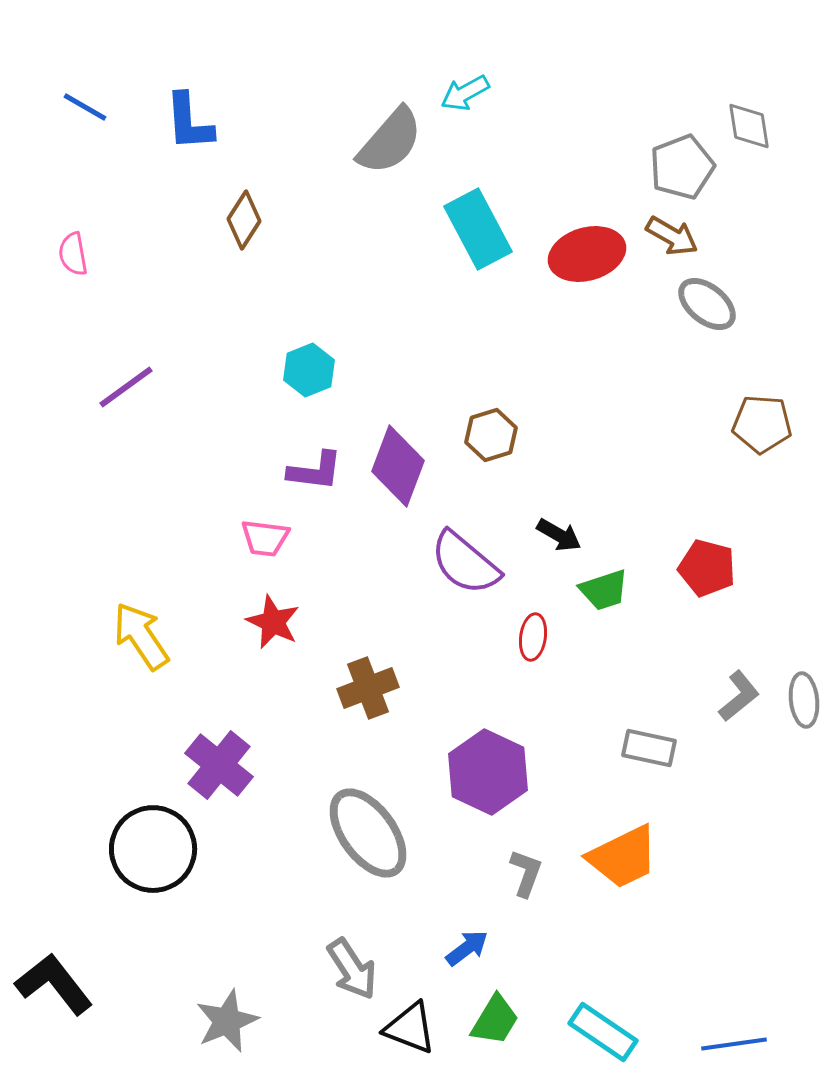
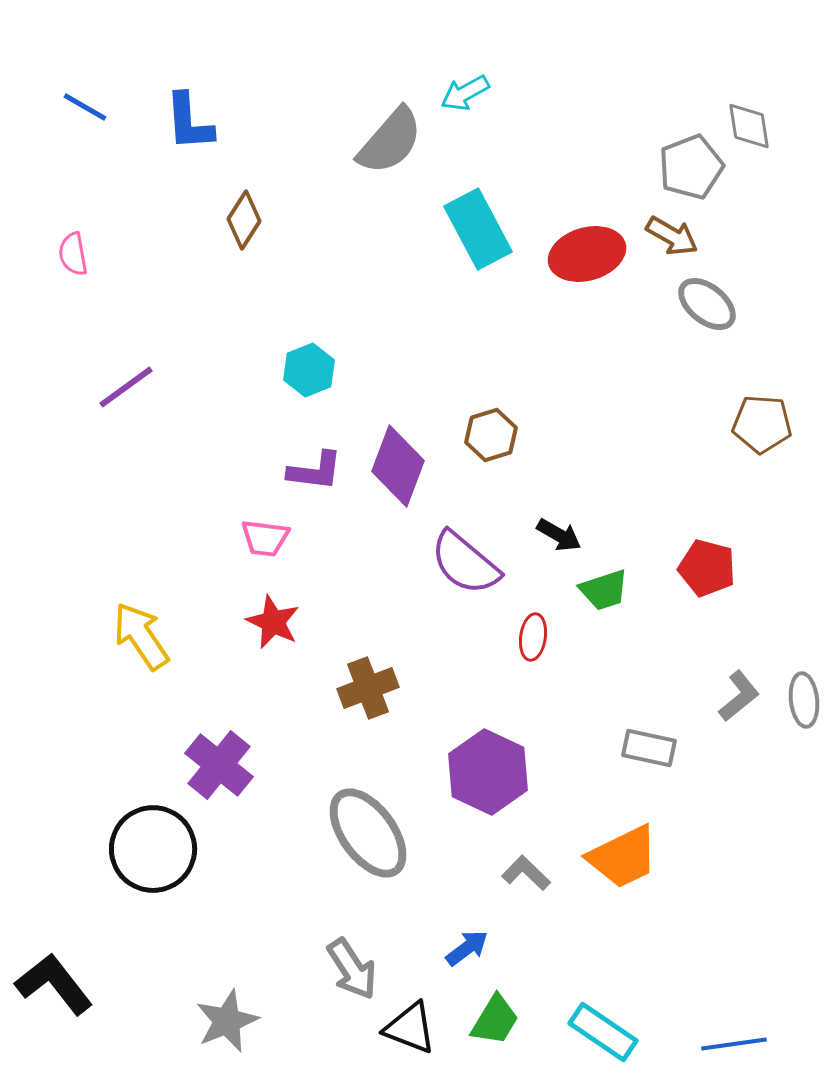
gray pentagon at (682, 167): moved 9 px right
gray L-shape at (526, 873): rotated 66 degrees counterclockwise
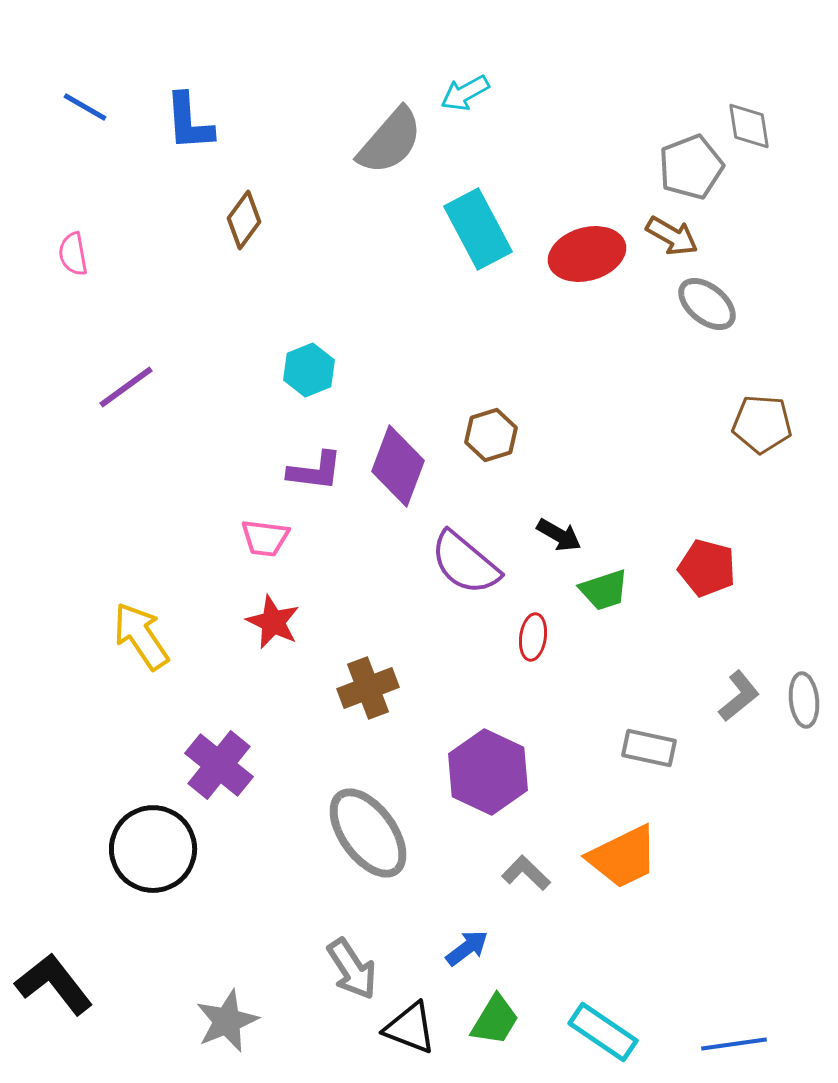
brown diamond at (244, 220): rotated 4 degrees clockwise
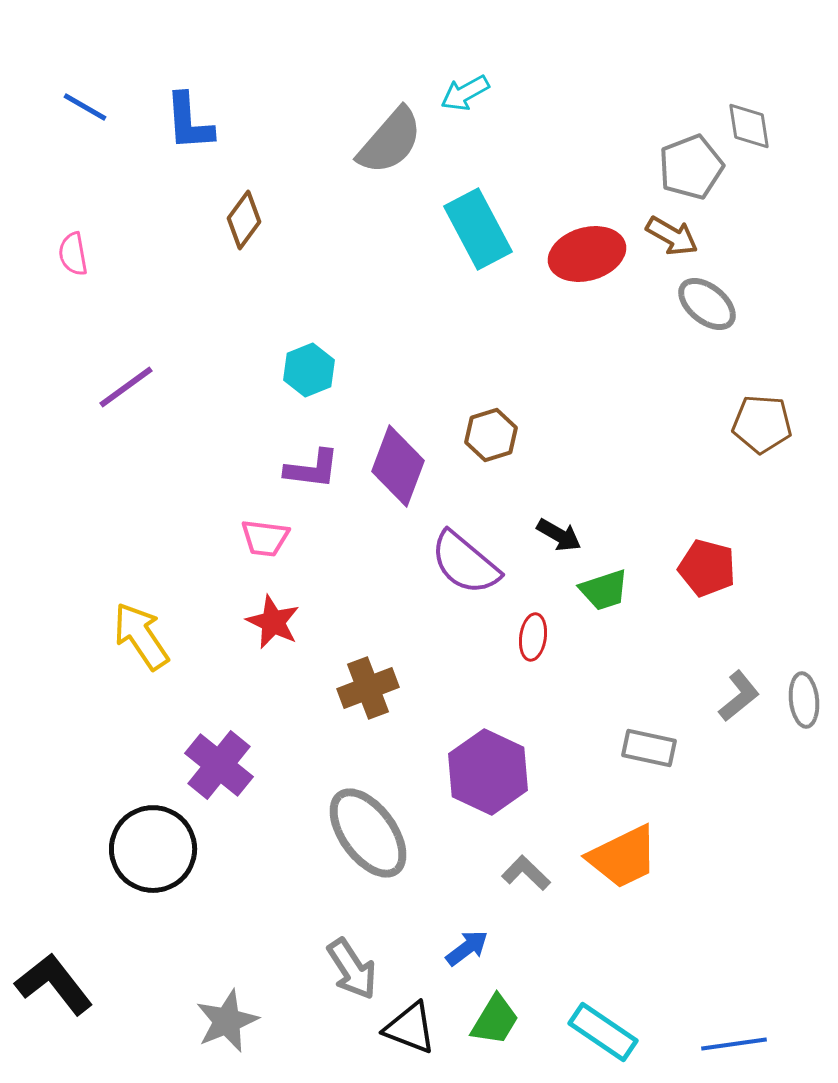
purple L-shape at (315, 471): moved 3 px left, 2 px up
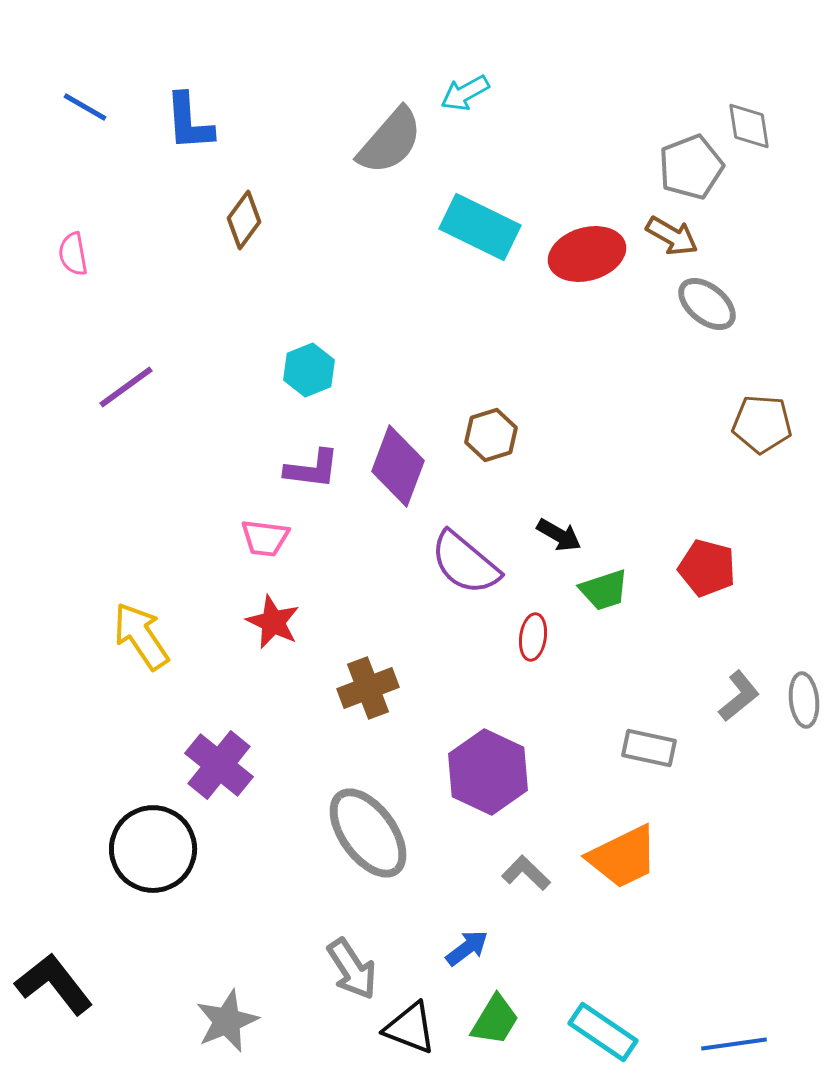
cyan rectangle at (478, 229): moved 2 px right, 2 px up; rotated 36 degrees counterclockwise
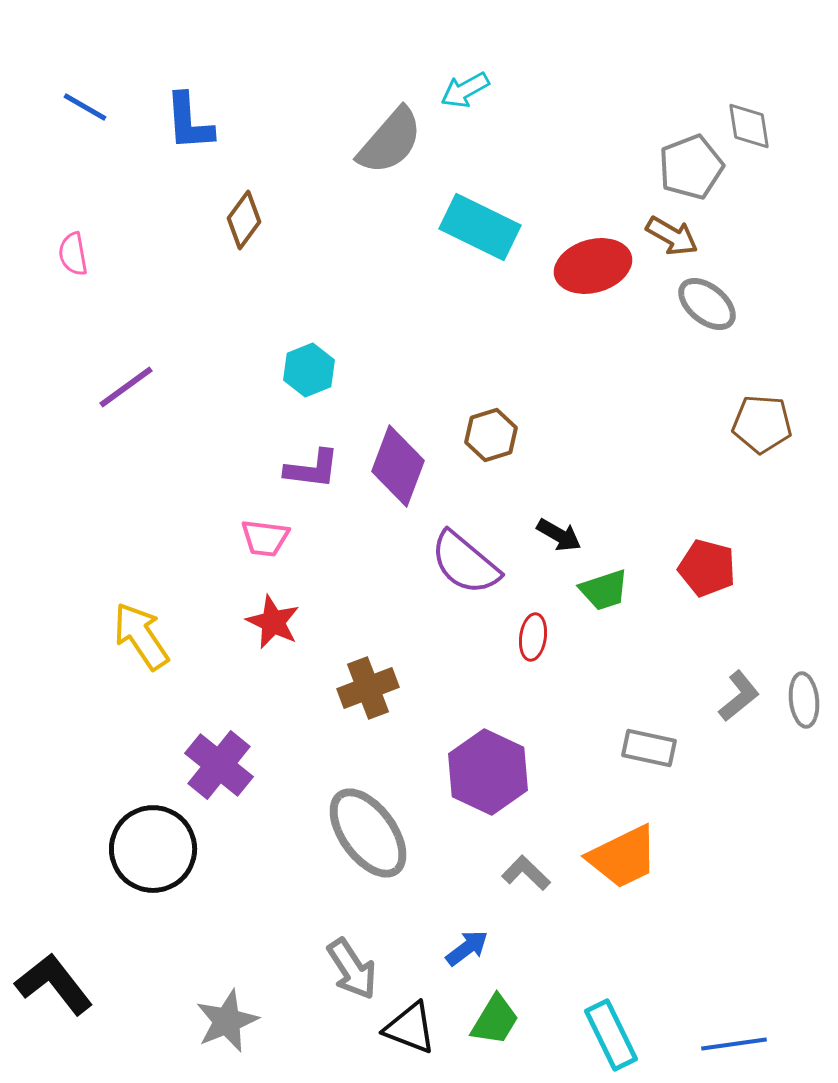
cyan arrow at (465, 93): moved 3 px up
red ellipse at (587, 254): moved 6 px right, 12 px down
cyan rectangle at (603, 1032): moved 8 px right, 3 px down; rotated 30 degrees clockwise
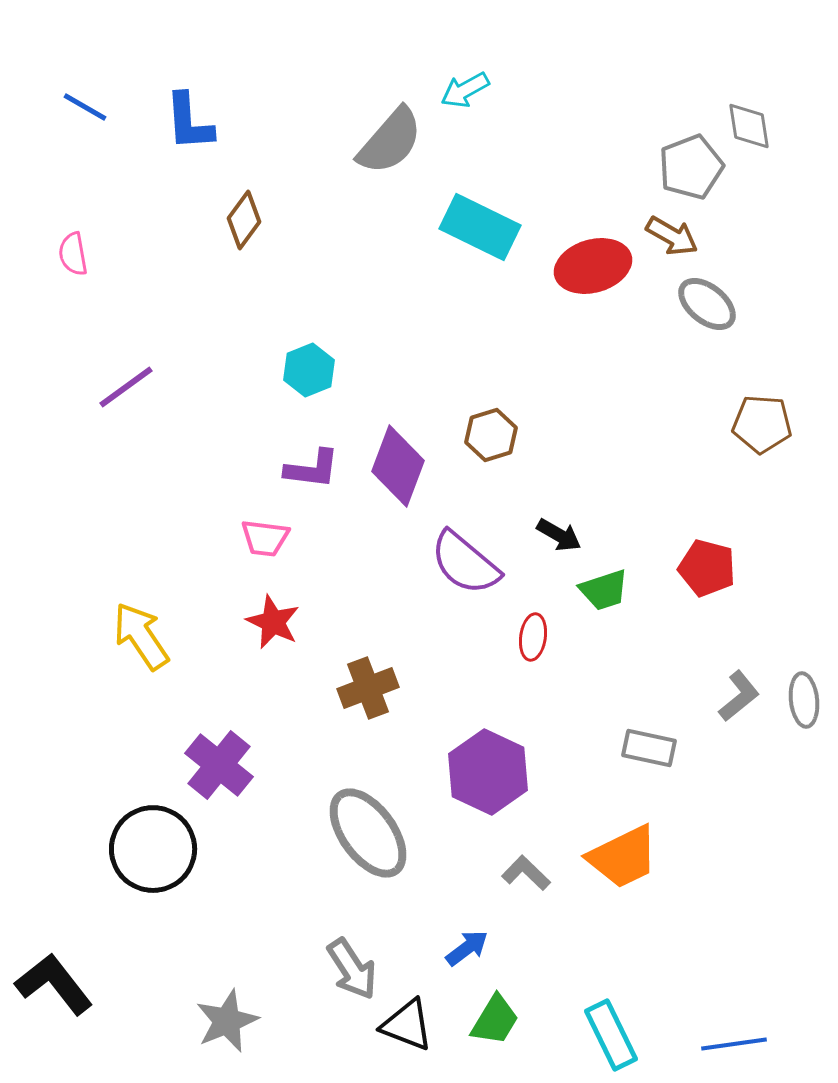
black triangle at (410, 1028): moved 3 px left, 3 px up
